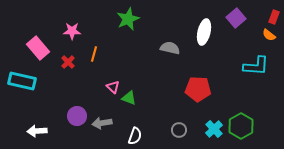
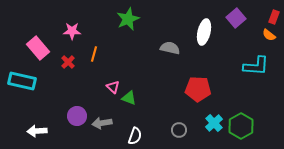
cyan cross: moved 6 px up
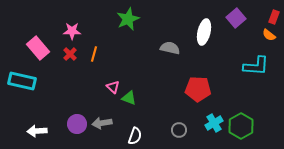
red cross: moved 2 px right, 8 px up
purple circle: moved 8 px down
cyan cross: rotated 12 degrees clockwise
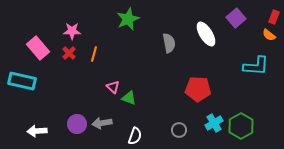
white ellipse: moved 2 px right, 2 px down; rotated 45 degrees counterclockwise
gray semicircle: moved 1 px left, 5 px up; rotated 66 degrees clockwise
red cross: moved 1 px left, 1 px up
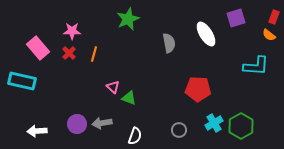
purple square: rotated 24 degrees clockwise
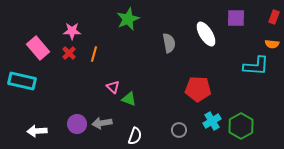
purple square: rotated 18 degrees clockwise
orange semicircle: moved 3 px right, 9 px down; rotated 32 degrees counterclockwise
green triangle: moved 1 px down
cyan cross: moved 2 px left, 2 px up
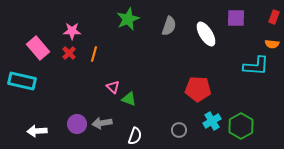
gray semicircle: moved 17 px up; rotated 30 degrees clockwise
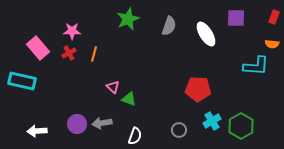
red cross: rotated 16 degrees clockwise
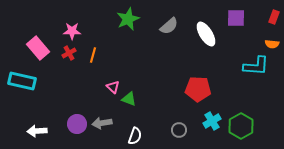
gray semicircle: rotated 30 degrees clockwise
orange line: moved 1 px left, 1 px down
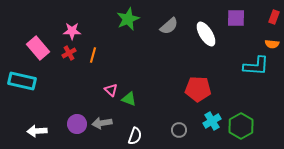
pink triangle: moved 2 px left, 3 px down
